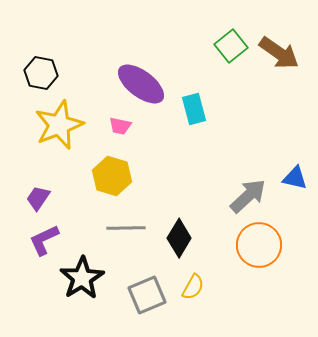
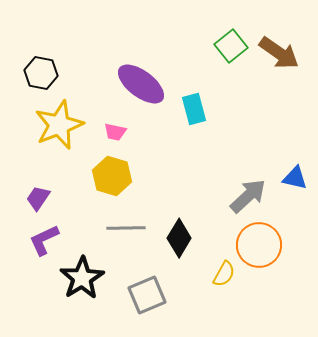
pink trapezoid: moved 5 px left, 6 px down
yellow semicircle: moved 31 px right, 13 px up
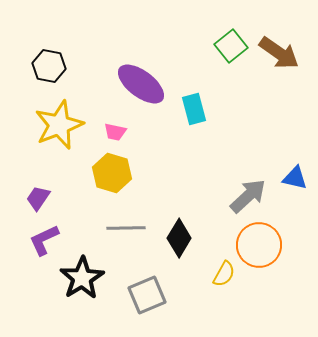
black hexagon: moved 8 px right, 7 px up
yellow hexagon: moved 3 px up
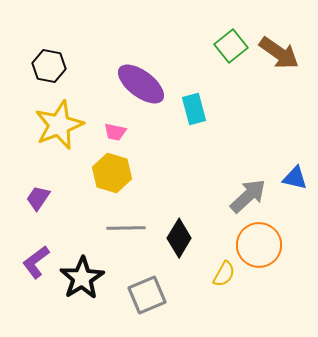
purple L-shape: moved 8 px left, 22 px down; rotated 12 degrees counterclockwise
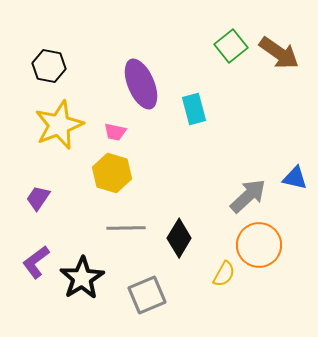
purple ellipse: rotated 30 degrees clockwise
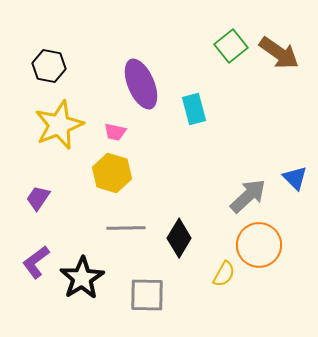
blue triangle: rotated 32 degrees clockwise
gray square: rotated 24 degrees clockwise
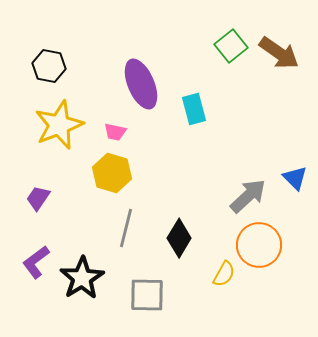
gray line: rotated 75 degrees counterclockwise
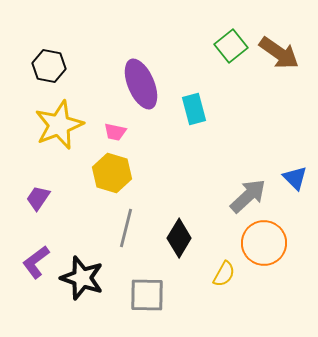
orange circle: moved 5 px right, 2 px up
black star: rotated 21 degrees counterclockwise
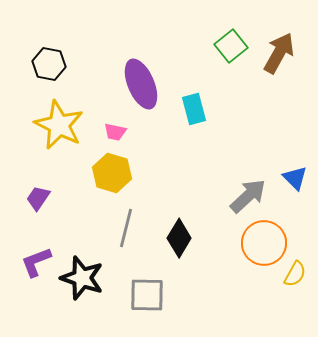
brown arrow: rotated 96 degrees counterclockwise
black hexagon: moved 2 px up
yellow star: rotated 24 degrees counterclockwise
purple L-shape: rotated 16 degrees clockwise
yellow semicircle: moved 71 px right
